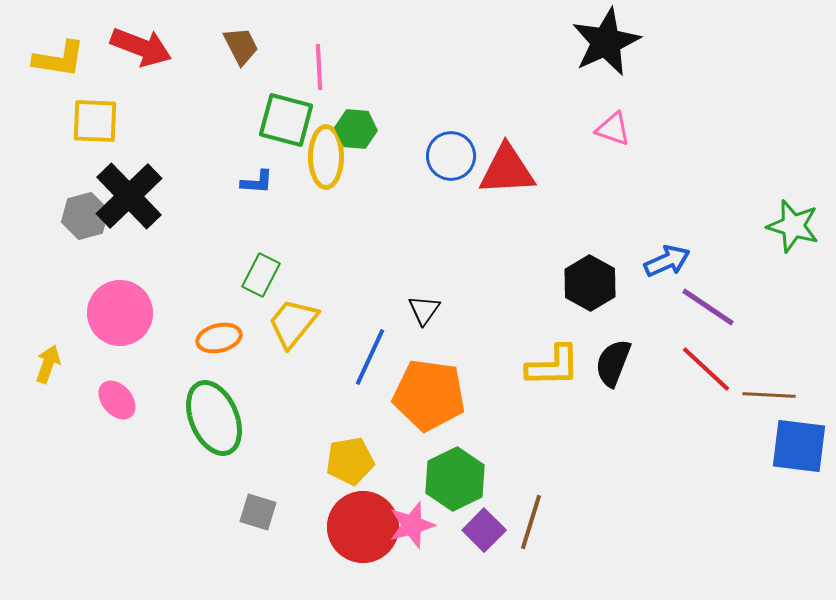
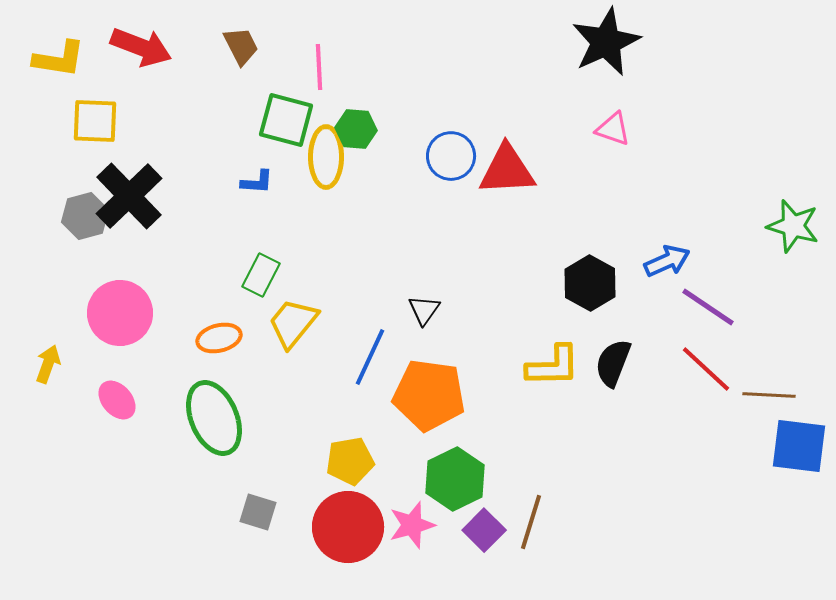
red circle at (363, 527): moved 15 px left
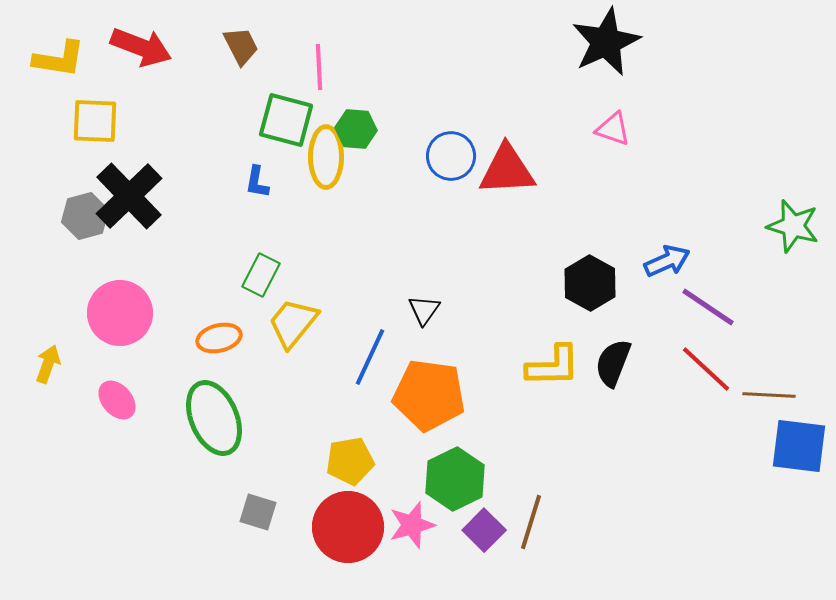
blue L-shape at (257, 182): rotated 96 degrees clockwise
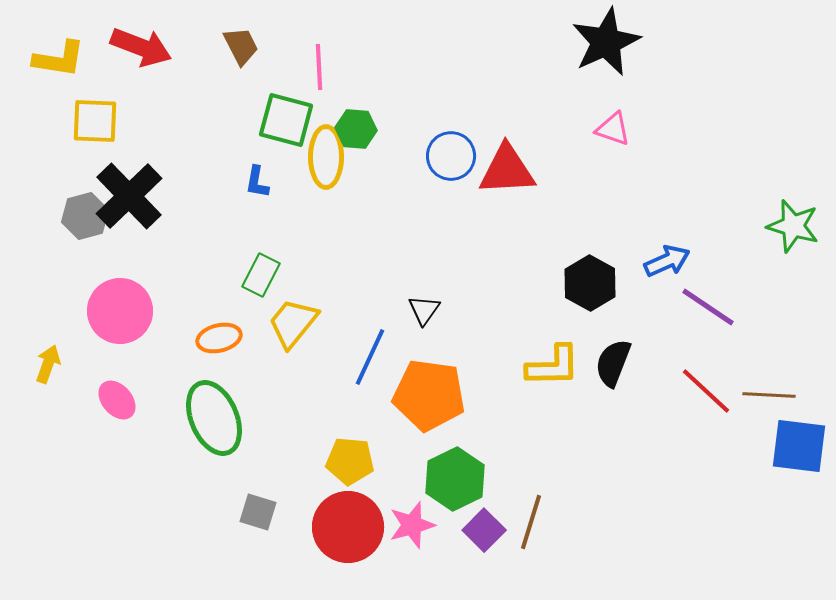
pink circle at (120, 313): moved 2 px up
red line at (706, 369): moved 22 px down
yellow pentagon at (350, 461): rotated 15 degrees clockwise
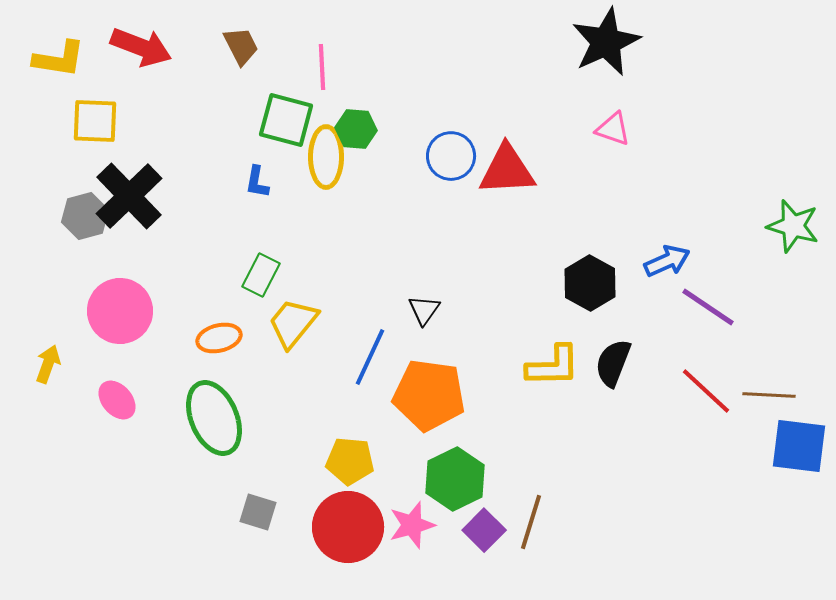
pink line at (319, 67): moved 3 px right
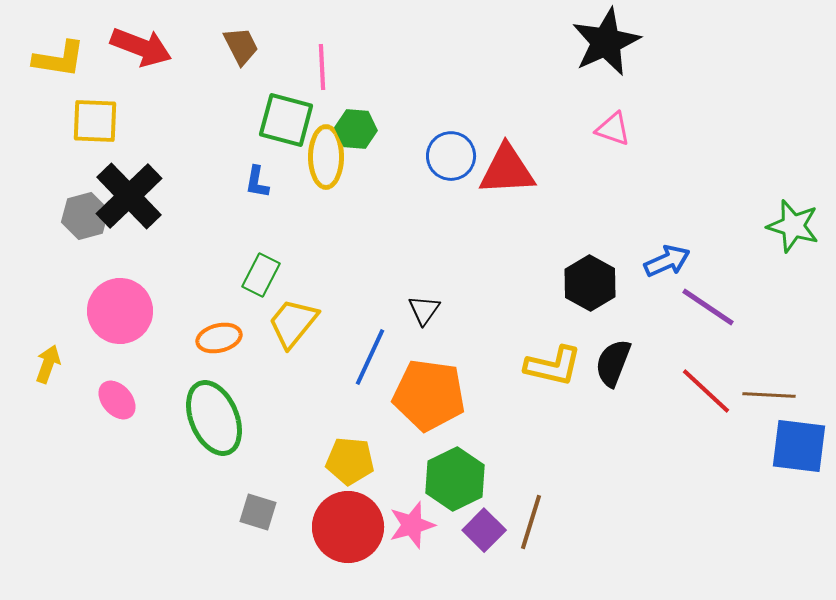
yellow L-shape at (553, 366): rotated 14 degrees clockwise
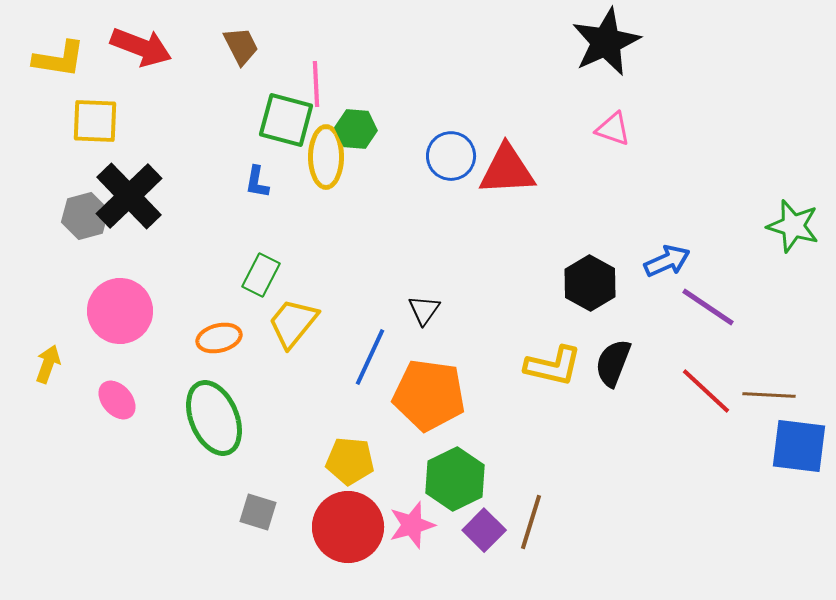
pink line at (322, 67): moved 6 px left, 17 px down
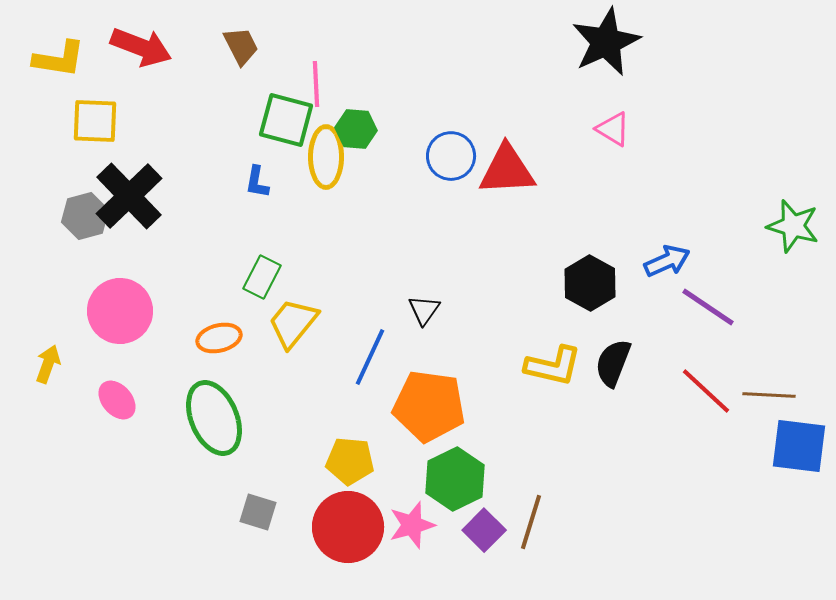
pink triangle at (613, 129): rotated 12 degrees clockwise
green rectangle at (261, 275): moved 1 px right, 2 px down
orange pentagon at (429, 395): moved 11 px down
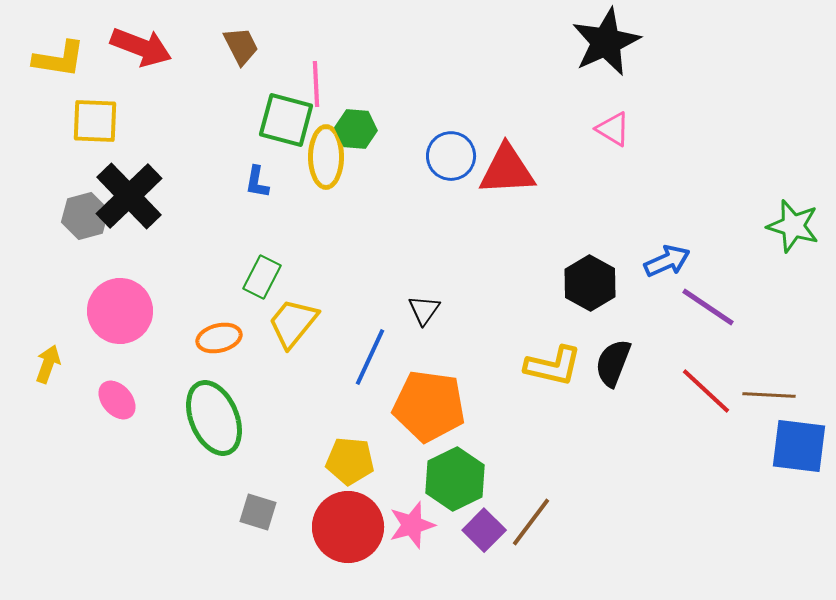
brown line at (531, 522): rotated 20 degrees clockwise
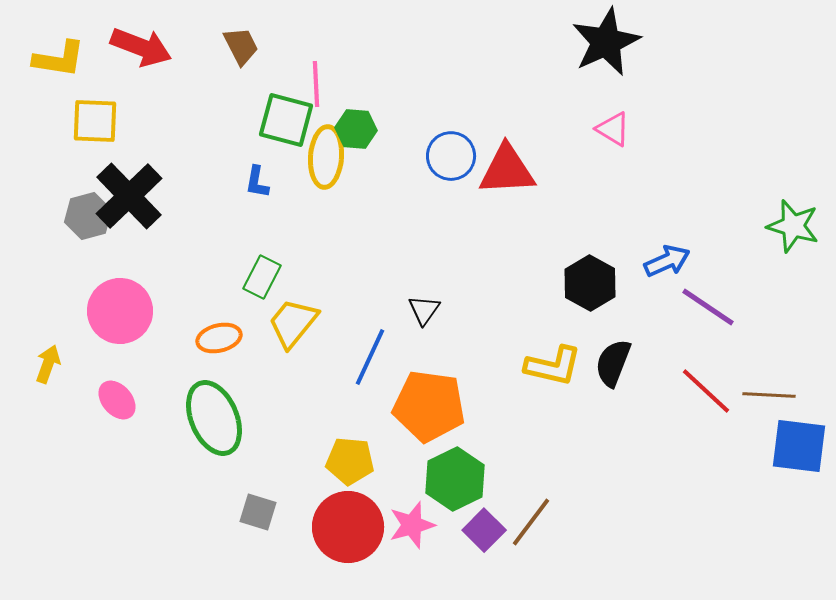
yellow ellipse at (326, 157): rotated 4 degrees clockwise
gray hexagon at (85, 216): moved 3 px right
